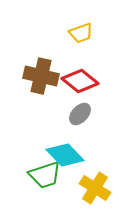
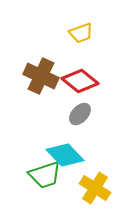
brown cross: rotated 12 degrees clockwise
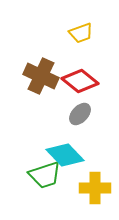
yellow cross: rotated 32 degrees counterclockwise
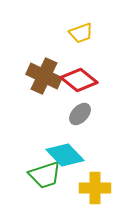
brown cross: moved 3 px right
red diamond: moved 1 px left, 1 px up
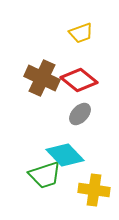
brown cross: moved 2 px left, 2 px down
yellow cross: moved 1 px left, 2 px down; rotated 8 degrees clockwise
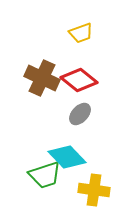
cyan diamond: moved 2 px right, 2 px down
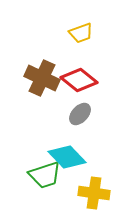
yellow cross: moved 3 px down
